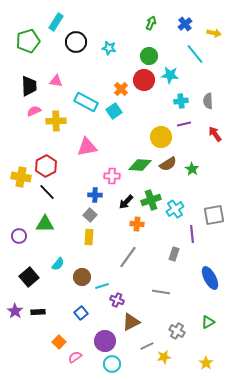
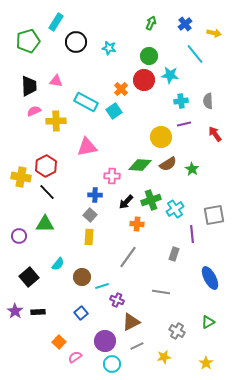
gray line at (147, 346): moved 10 px left
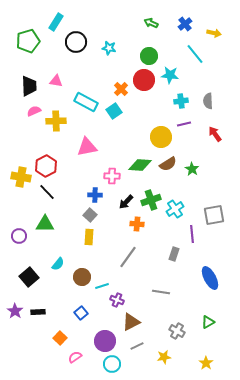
green arrow at (151, 23): rotated 88 degrees counterclockwise
orange square at (59, 342): moved 1 px right, 4 px up
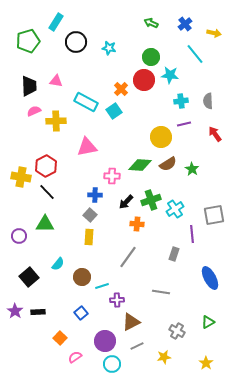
green circle at (149, 56): moved 2 px right, 1 px down
purple cross at (117, 300): rotated 24 degrees counterclockwise
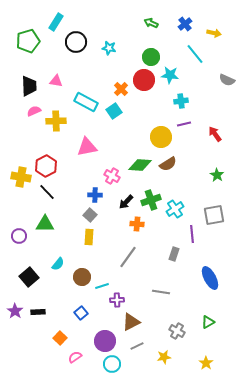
gray semicircle at (208, 101): moved 19 px right, 21 px up; rotated 63 degrees counterclockwise
green star at (192, 169): moved 25 px right, 6 px down
pink cross at (112, 176): rotated 28 degrees clockwise
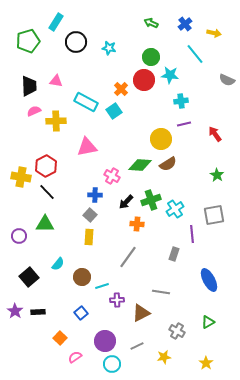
yellow circle at (161, 137): moved 2 px down
blue ellipse at (210, 278): moved 1 px left, 2 px down
brown triangle at (131, 322): moved 10 px right, 9 px up
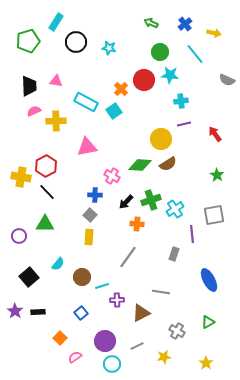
green circle at (151, 57): moved 9 px right, 5 px up
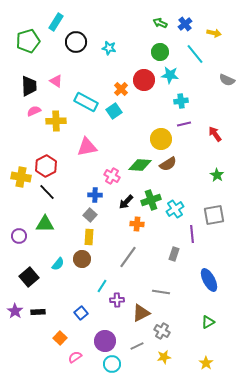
green arrow at (151, 23): moved 9 px right
pink triangle at (56, 81): rotated 24 degrees clockwise
brown circle at (82, 277): moved 18 px up
cyan line at (102, 286): rotated 40 degrees counterclockwise
gray cross at (177, 331): moved 15 px left
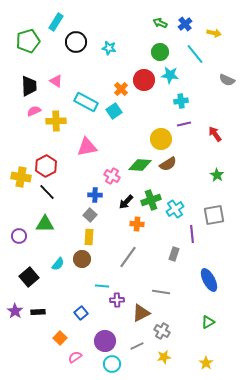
cyan line at (102, 286): rotated 64 degrees clockwise
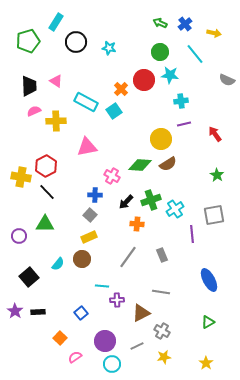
yellow rectangle at (89, 237): rotated 63 degrees clockwise
gray rectangle at (174, 254): moved 12 px left, 1 px down; rotated 40 degrees counterclockwise
